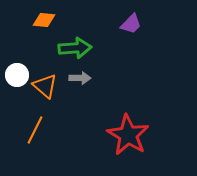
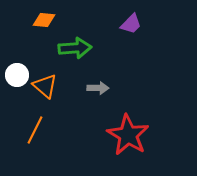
gray arrow: moved 18 px right, 10 px down
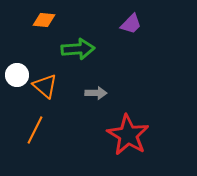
green arrow: moved 3 px right, 1 px down
gray arrow: moved 2 px left, 5 px down
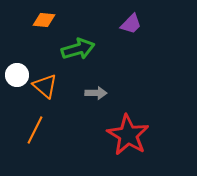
green arrow: rotated 12 degrees counterclockwise
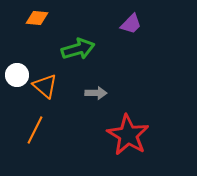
orange diamond: moved 7 px left, 2 px up
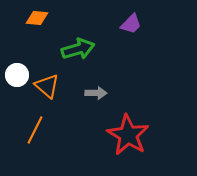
orange triangle: moved 2 px right
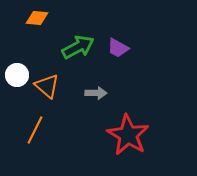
purple trapezoid: moved 13 px left, 24 px down; rotated 75 degrees clockwise
green arrow: moved 2 px up; rotated 12 degrees counterclockwise
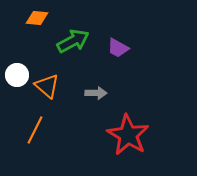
green arrow: moved 5 px left, 6 px up
